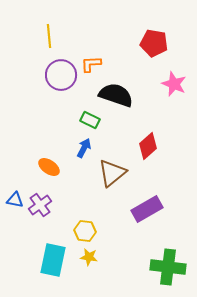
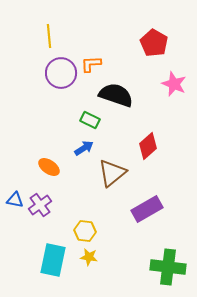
red pentagon: rotated 20 degrees clockwise
purple circle: moved 2 px up
blue arrow: rotated 30 degrees clockwise
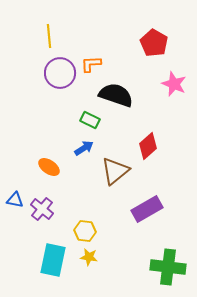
purple circle: moved 1 px left
brown triangle: moved 3 px right, 2 px up
purple cross: moved 2 px right, 4 px down; rotated 15 degrees counterclockwise
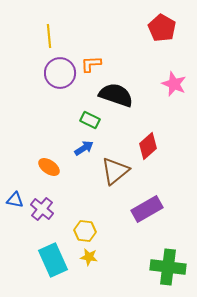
red pentagon: moved 8 px right, 15 px up
cyan rectangle: rotated 36 degrees counterclockwise
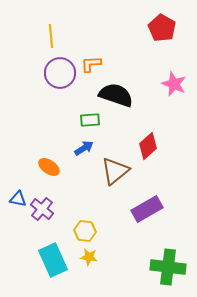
yellow line: moved 2 px right
green rectangle: rotated 30 degrees counterclockwise
blue triangle: moved 3 px right, 1 px up
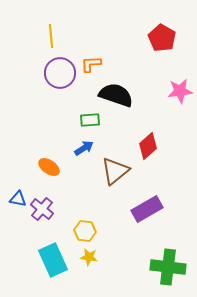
red pentagon: moved 10 px down
pink star: moved 6 px right, 7 px down; rotated 30 degrees counterclockwise
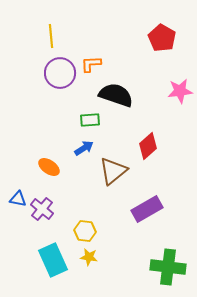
brown triangle: moved 2 px left
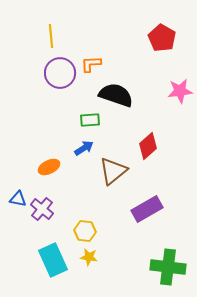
orange ellipse: rotated 60 degrees counterclockwise
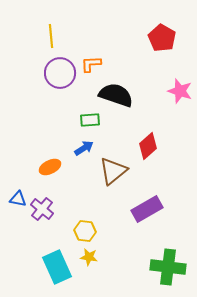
pink star: rotated 25 degrees clockwise
orange ellipse: moved 1 px right
cyan rectangle: moved 4 px right, 7 px down
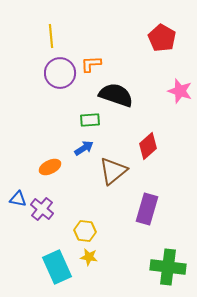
purple rectangle: rotated 44 degrees counterclockwise
